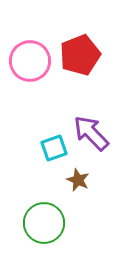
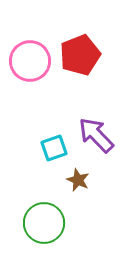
purple arrow: moved 5 px right, 2 px down
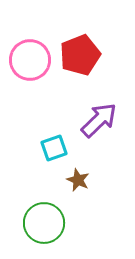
pink circle: moved 1 px up
purple arrow: moved 3 px right, 15 px up; rotated 90 degrees clockwise
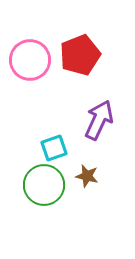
purple arrow: rotated 21 degrees counterclockwise
brown star: moved 9 px right, 4 px up; rotated 10 degrees counterclockwise
green circle: moved 38 px up
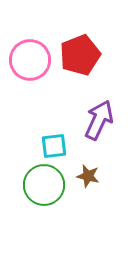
cyan square: moved 2 px up; rotated 12 degrees clockwise
brown star: moved 1 px right
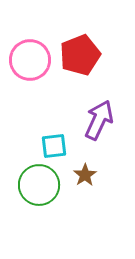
brown star: moved 3 px left, 1 px up; rotated 25 degrees clockwise
green circle: moved 5 px left
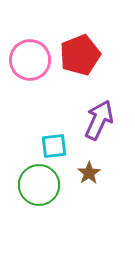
brown star: moved 4 px right, 2 px up
